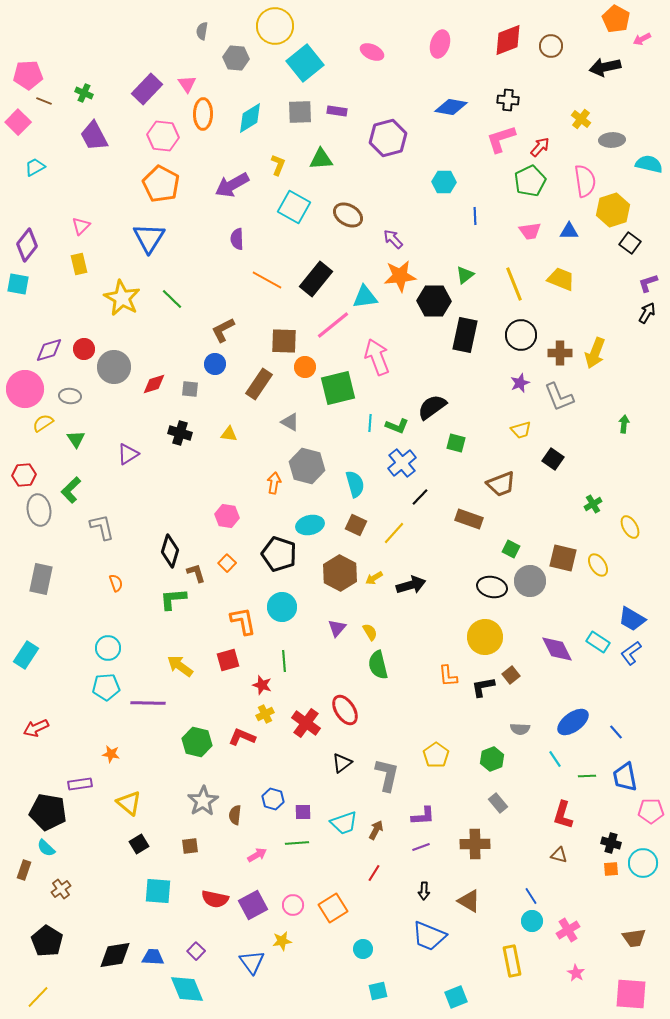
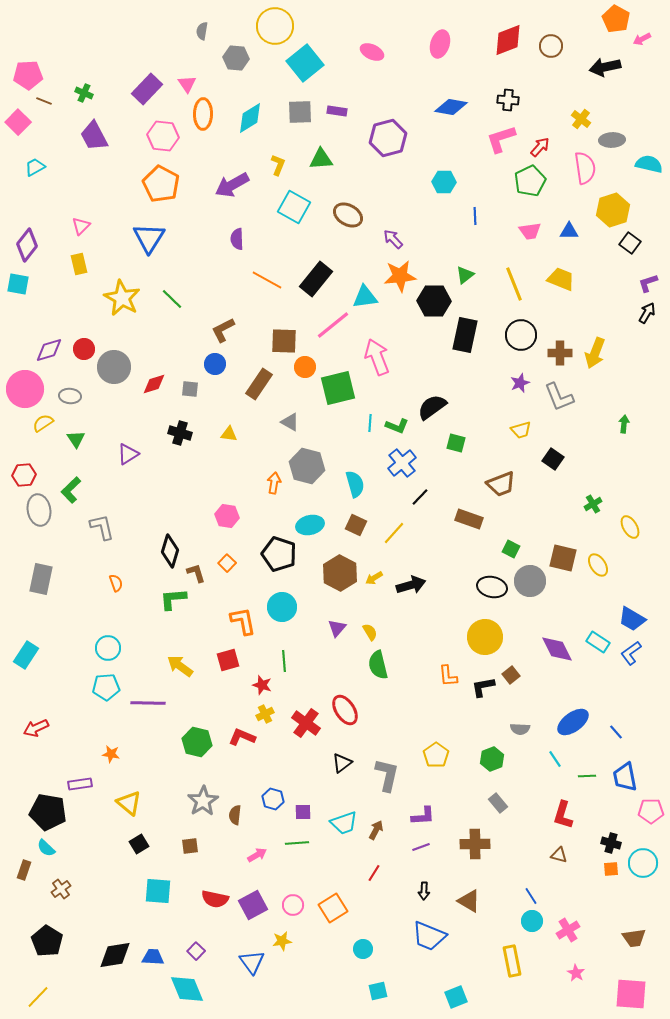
pink semicircle at (585, 181): moved 13 px up
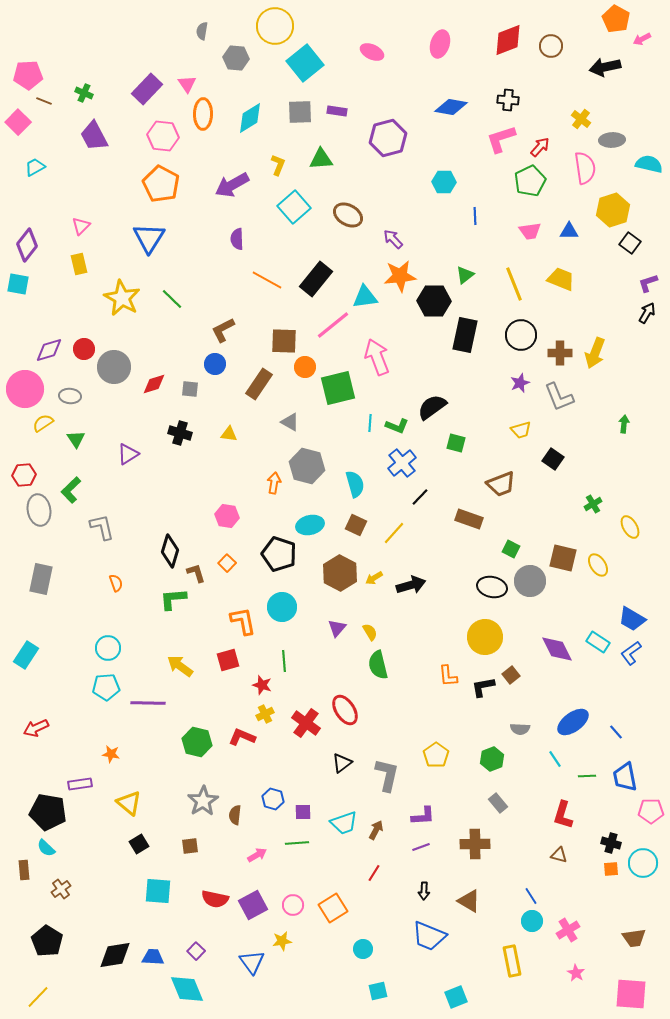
cyan square at (294, 207): rotated 20 degrees clockwise
brown rectangle at (24, 870): rotated 24 degrees counterclockwise
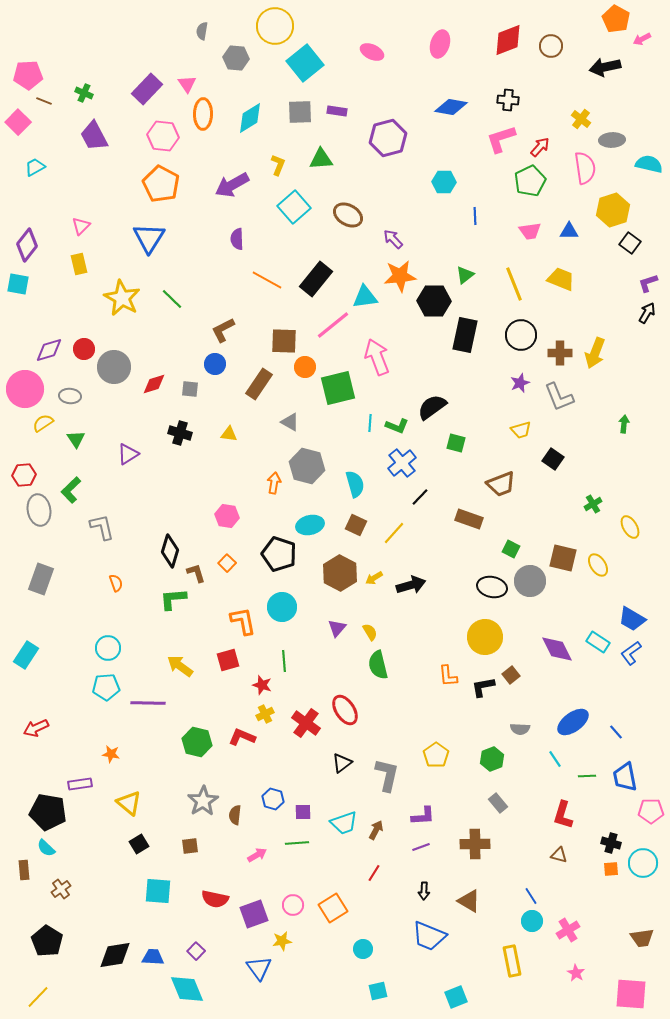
gray rectangle at (41, 579): rotated 8 degrees clockwise
purple square at (253, 905): moved 1 px right, 9 px down; rotated 8 degrees clockwise
brown trapezoid at (634, 938): moved 8 px right
blue triangle at (252, 962): moved 7 px right, 6 px down
